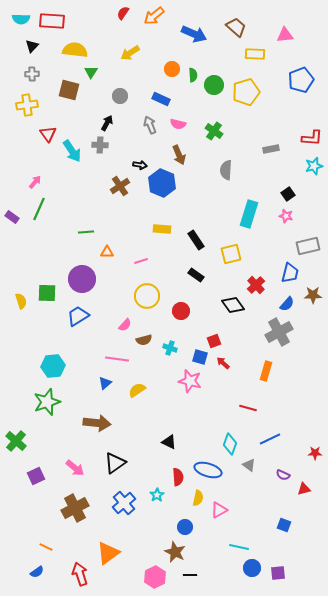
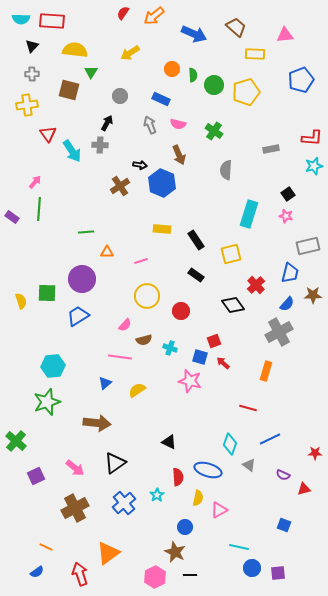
green line at (39, 209): rotated 20 degrees counterclockwise
pink line at (117, 359): moved 3 px right, 2 px up
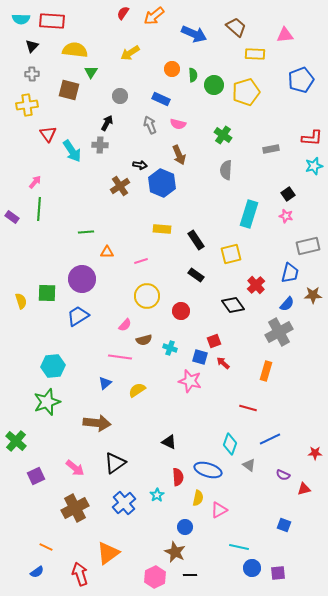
green cross at (214, 131): moved 9 px right, 4 px down
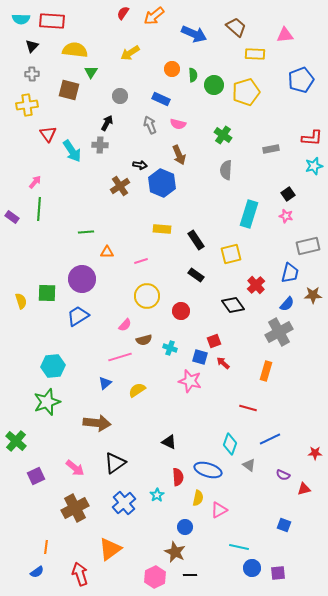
pink line at (120, 357): rotated 25 degrees counterclockwise
orange line at (46, 547): rotated 72 degrees clockwise
orange triangle at (108, 553): moved 2 px right, 4 px up
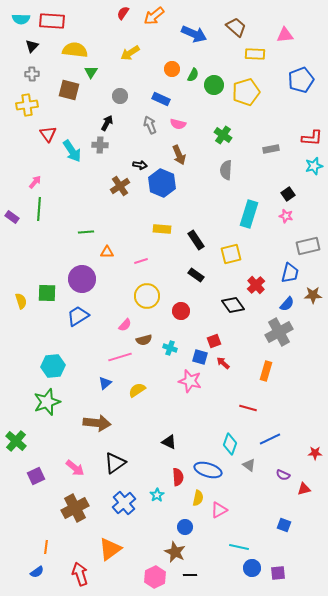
green semicircle at (193, 75): rotated 32 degrees clockwise
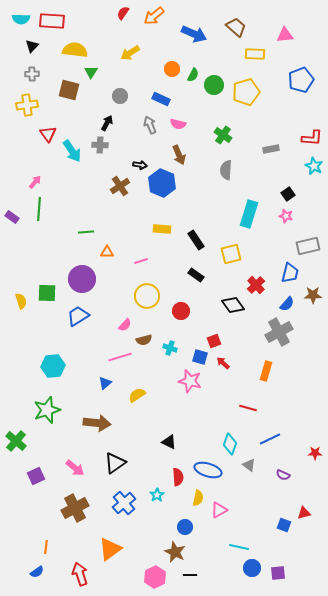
cyan star at (314, 166): rotated 30 degrees counterclockwise
yellow semicircle at (137, 390): moved 5 px down
green star at (47, 402): moved 8 px down
red triangle at (304, 489): moved 24 px down
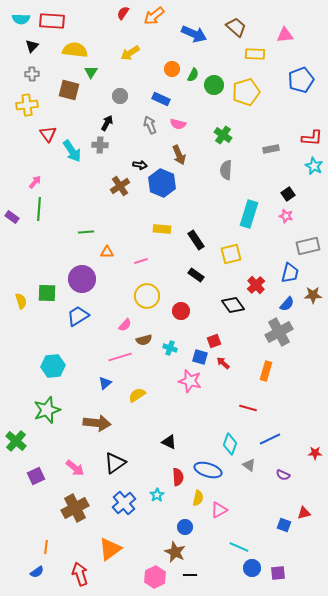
cyan line at (239, 547): rotated 12 degrees clockwise
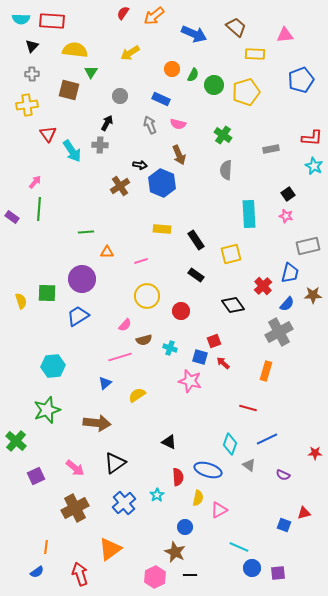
cyan rectangle at (249, 214): rotated 20 degrees counterclockwise
red cross at (256, 285): moved 7 px right, 1 px down
blue line at (270, 439): moved 3 px left
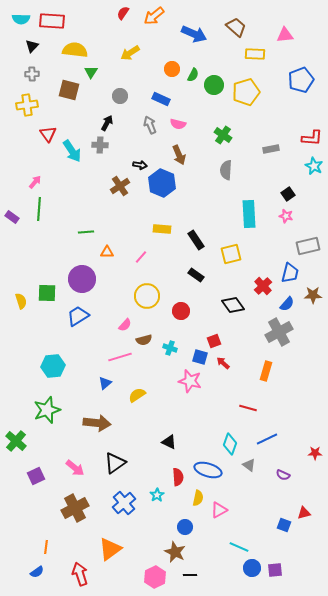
pink line at (141, 261): moved 4 px up; rotated 32 degrees counterclockwise
purple square at (278, 573): moved 3 px left, 3 px up
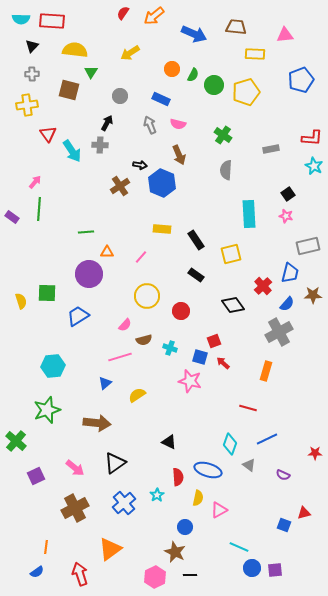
brown trapezoid at (236, 27): rotated 35 degrees counterclockwise
purple circle at (82, 279): moved 7 px right, 5 px up
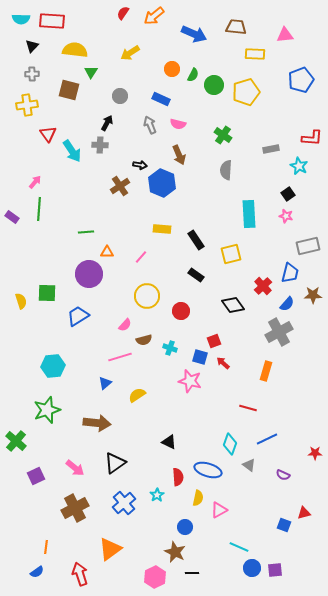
cyan star at (314, 166): moved 15 px left
black line at (190, 575): moved 2 px right, 2 px up
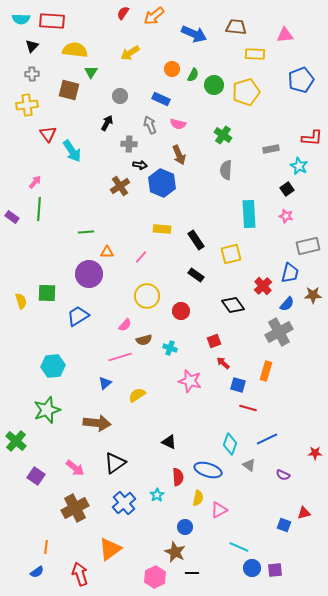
gray cross at (100, 145): moved 29 px right, 1 px up
black square at (288, 194): moved 1 px left, 5 px up
blue square at (200, 357): moved 38 px right, 28 px down
purple square at (36, 476): rotated 30 degrees counterclockwise
